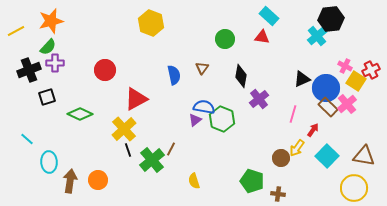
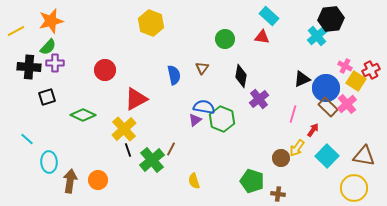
black cross at (29, 70): moved 3 px up; rotated 25 degrees clockwise
green diamond at (80, 114): moved 3 px right, 1 px down
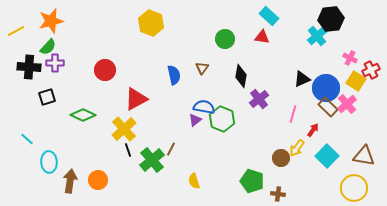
pink cross at (345, 66): moved 5 px right, 8 px up
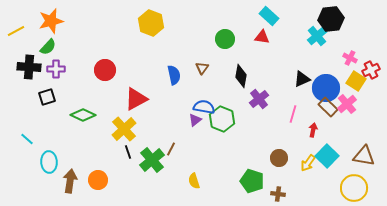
purple cross at (55, 63): moved 1 px right, 6 px down
red arrow at (313, 130): rotated 24 degrees counterclockwise
yellow arrow at (297, 148): moved 11 px right, 15 px down
black line at (128, 150): moved 2 px down
brown circle at (281, 158): moved 2 px left
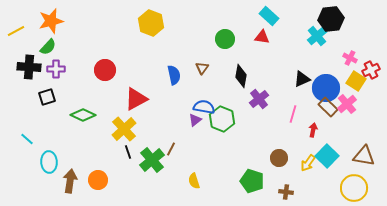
brown cross at (278, 194): moved 8 px right, 2 px up
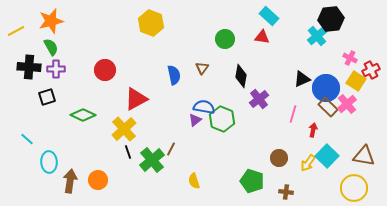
green semicircle at (48, 47): moved 3 px right; rotated 72 degrees counterclockwise
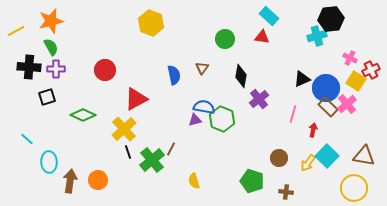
cyan cross at (317, 36): rotated 24 degrees clockwise
purple triangle at (195, 120): rotated 24 degrees clockwise
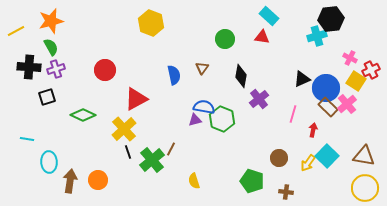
purple cross at (56, 69): rotated 18 degrees counterclockwise
cyan line at (27, 139): rotated 32 degrees counterclockwise
yellow circle at (354, 188): moved 11 px right
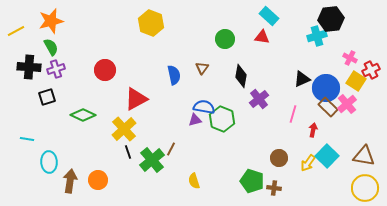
brown cross at (286, 192): moved 12 px left, 4 px up
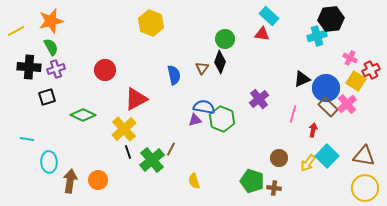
red triangle at (262, 37): moved 3 px up
black diamond at (241, 76): moved 21 px left, 14 px up; rotated 10 degrees clockwise
